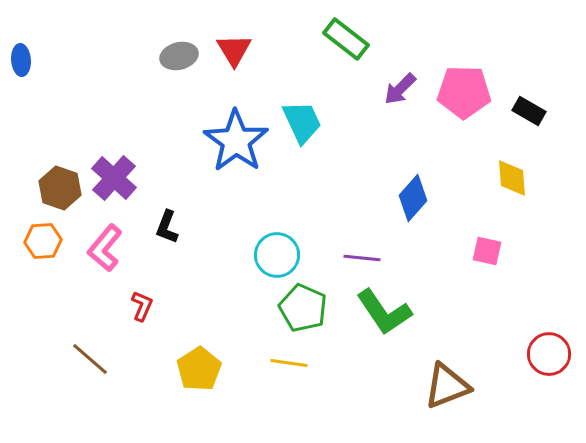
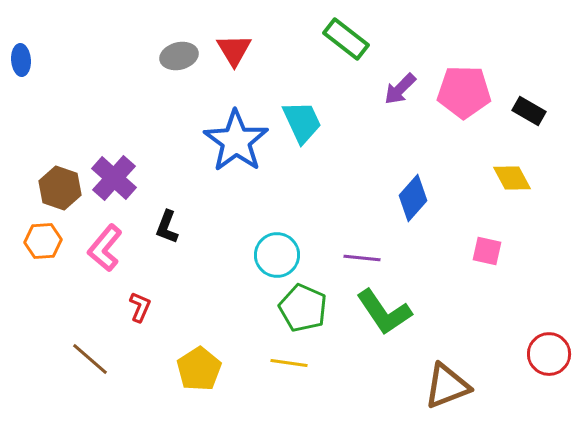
yellow diamond: rotated 24 degrees counterclockwise
red L-shape: moved 2 px left, 1 px down
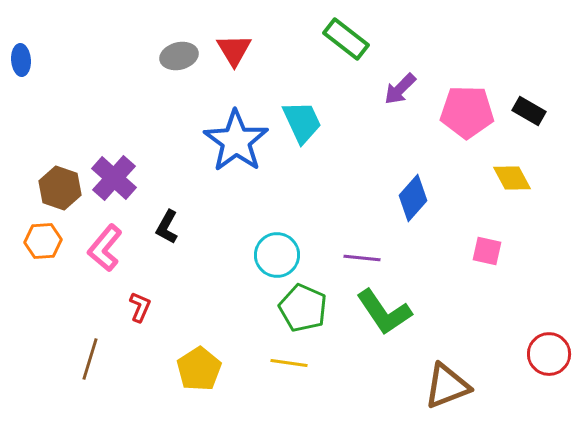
pink pentagon: moved 3 px right, 20 px down
black L-shape: rotated 8 degrees clockwise
brown line: rotated 66 degrees clockwise
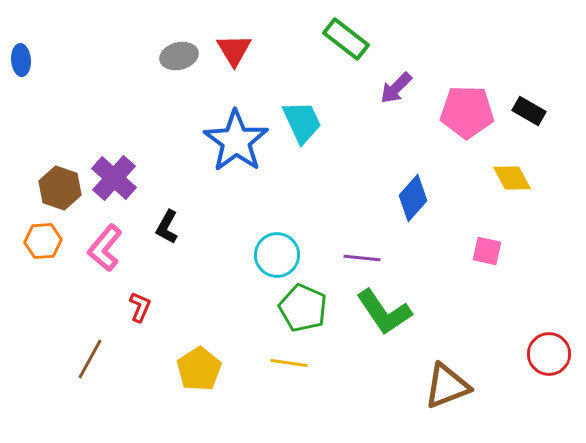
purple arrow: moved 4 px left, 1 px up
brown line: rotated 12 degrees clockwise
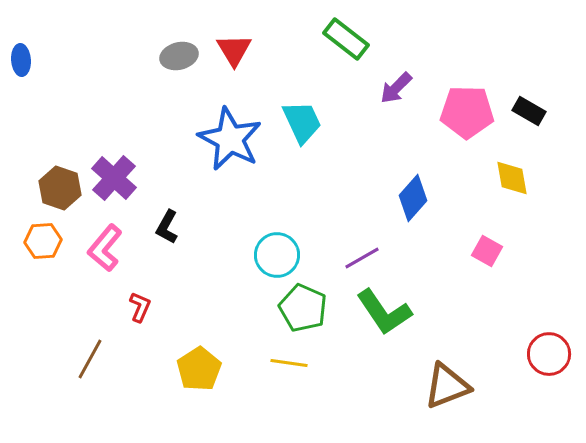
blue star: moved 6 px left, 2 px up; rotated 8 degrees counterclockwise
yellow diamond: rotated 18 degrees clockwise
pink square: rotated 16 degrees clockwise
purple line: rotated 36 degrees counterclockwise
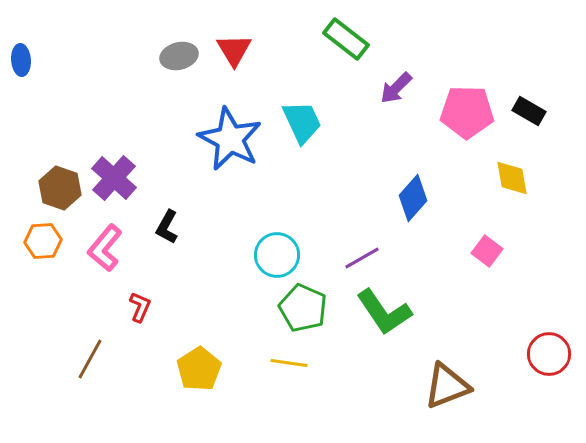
pink square: rotated 8 degrees clockwise
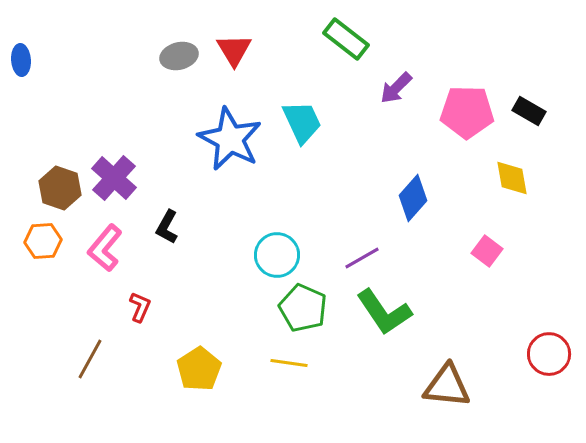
brown triangle: rotated 27 degrees clockwise
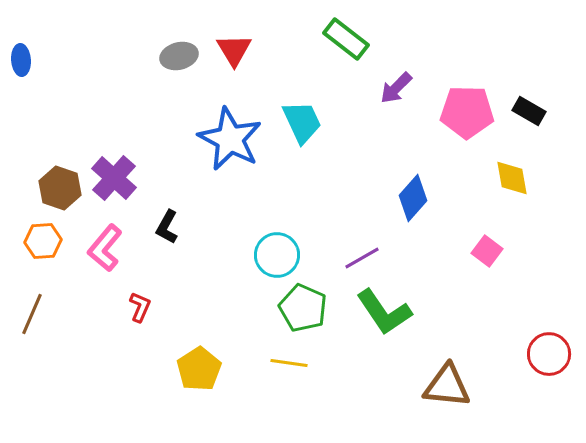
brown line: moved 58 px left, 45 px up; rotated 6 degrees counterclockwise
